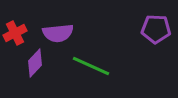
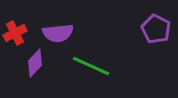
purple pentagon: rotated 24 degrees clockwise
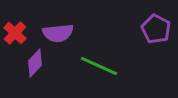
red cross: rotated 20 degrees counterclockwise
green line: moved 8 px right
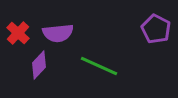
red cross: moved 3 px right
purple diamond: moved 4 px right, 2 px down
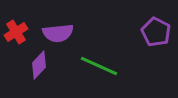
purple pentagon: moved 3 px down
red cross: moved 2 px left, 1 px up; rotated 15 degrees clockwise
